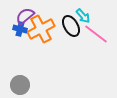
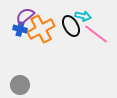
cyan arrow: rotated 35 degrees counterclockwise
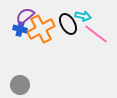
black ellipse: moved 3 px left, 2 px up
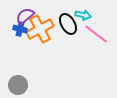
cyan arrow: moved 1 px up
orange cross: moved 1 px left
gray circle: moved 2 px left
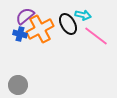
blue cross: moved 5 px down
pink line: moved 2 px down
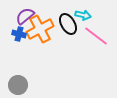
blue cross: moved 1 px left
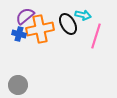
orange cross: rotated 16 degrees clockwise
pink line: rotated 70 degrees clockwise
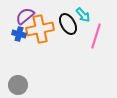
cyan arrow: rotated 35 degrees clockwise
